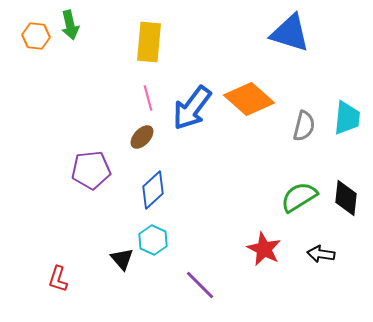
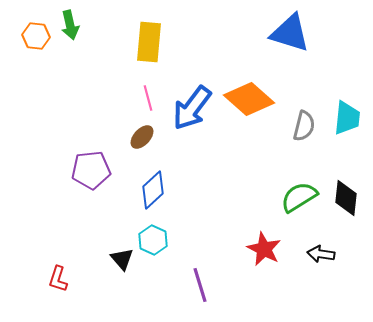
purple line: rotated 28 degrees clockwise
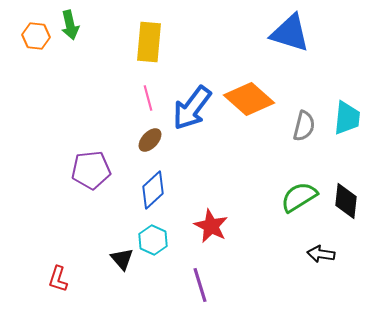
brown ellipse: moved 8 px right, 3 px down
black diamond: moved 3 px down
red star: moved 53 px left, 23 px up
